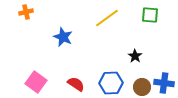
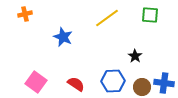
orange cross: moved 1 px left, 2 px down
blue hexagon: moved 2 px right, 2 px up
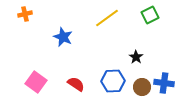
green square: rotated 30 degrees counterclockwise
black star: moved 1 px right, 1 px down
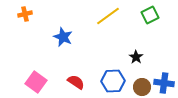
yellow line: moved 1 px right, 2 px up
red semicircle: moved 2 px up
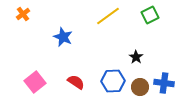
orange cross: moved 2 px left; rotated 24 degrees counterclockwise
pink square: moved 1 px left; rotated 15 degrees clockwise
brown circle: moved 2 px left
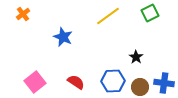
green square: moved 2 px up
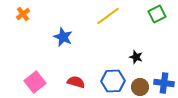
green square: moved 7 px right, 1 px down
black star: rotated 16 degrees counterclockwise
red semicircle: rotated 18 degrees counterclockwise
